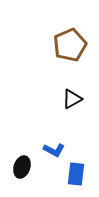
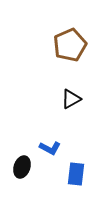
black triangle: moved 1 px left
blue L-shape: moved 4 px left, 2 px up
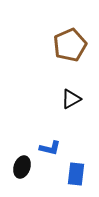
blue L-shape: rotated 15 degrees counterclockwise
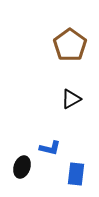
brown pentagon: rotated 12 degrees counterclockwise
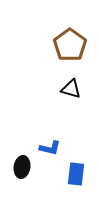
black triangle: moved 10 px up; rotated 45 degrees clockwise
black ellipse: rotated 10 degrees counterclockwise
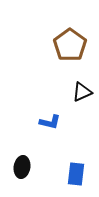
black triangle: moved 11 px right, 3 px down; rotated 40 degrees counterclockwise
blue L-shape: moved 26 px up
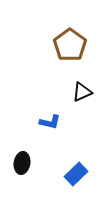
black ellipse: moved 4 px up
blue rectangle: rotated 40 degrees clockwise
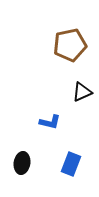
brown pentagon: rotated 24 degrees clockwise
blue rectangle: moved 5 px left, 10 px up; rotated 25 degrees counterclockwise
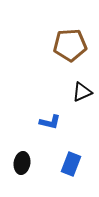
brown pentagon: rotated 8 degrees clockwise
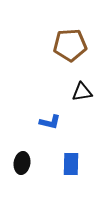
black triangle: rotated 15 degrees clockwise
blue rectangle: rotated 20 degrees counterclockwise
